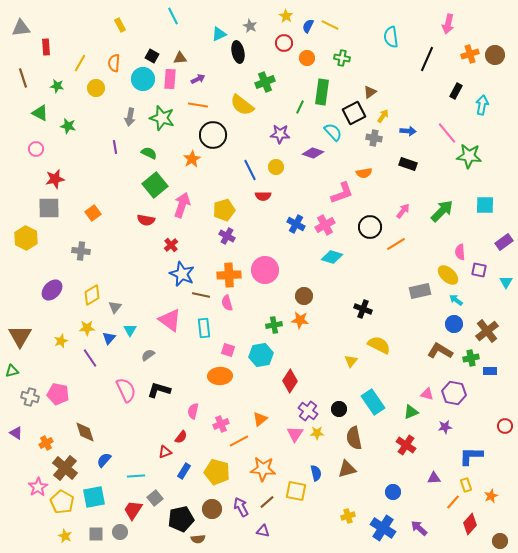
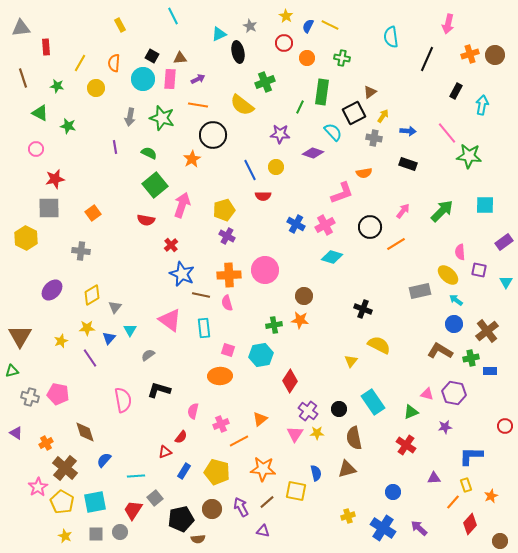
pink semicircle at (126, 390): moved 3 px left, 10 px down; rotated 15 degrees clockwise
cyan square at (94, 497): moved 1 px right, 5 px down
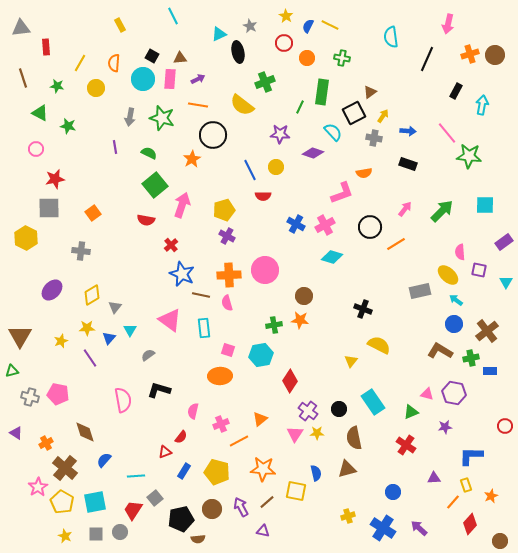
pink arrow at (403, 211): moved 2 px right, 2 px up
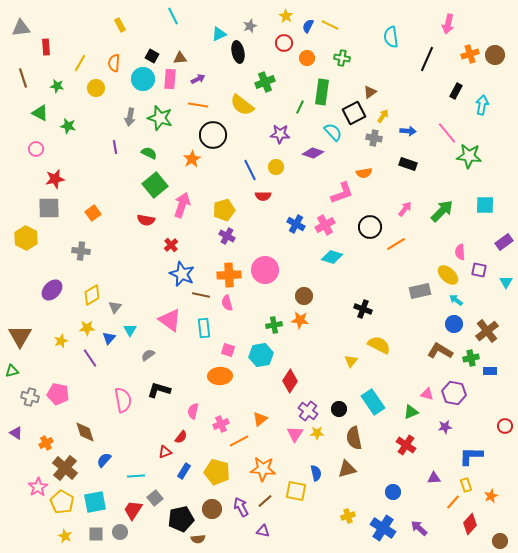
gray star at (250, 26): rotated 24 degrees clockwise
green star at (162, 118): moved 2 px left
brown line at (267, 502): moved 2 px left, 1 px up
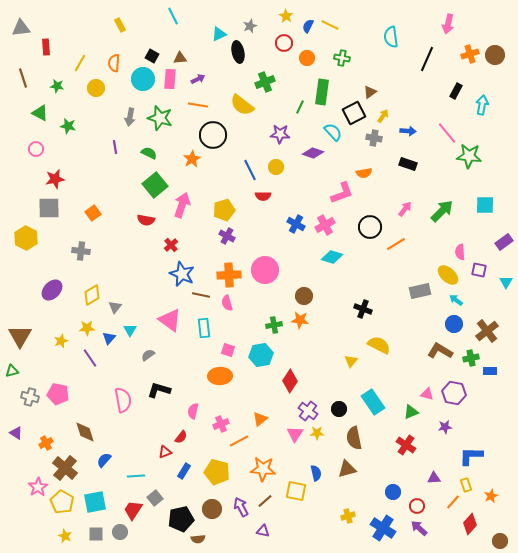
red circle at (505, 426): moved 88 px left, 80 px down
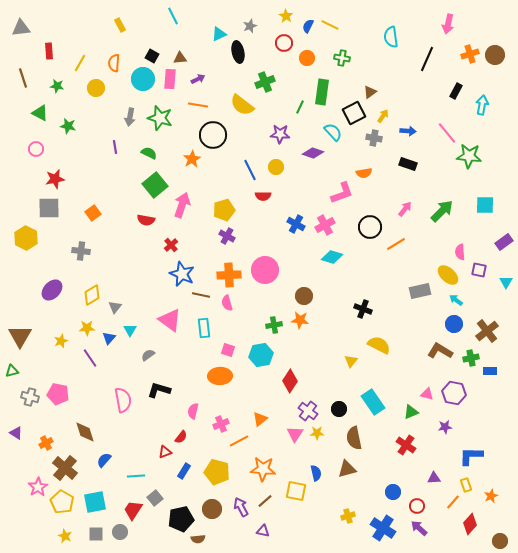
red rectangle at (46, 47): moved 3 px right, 4 px down
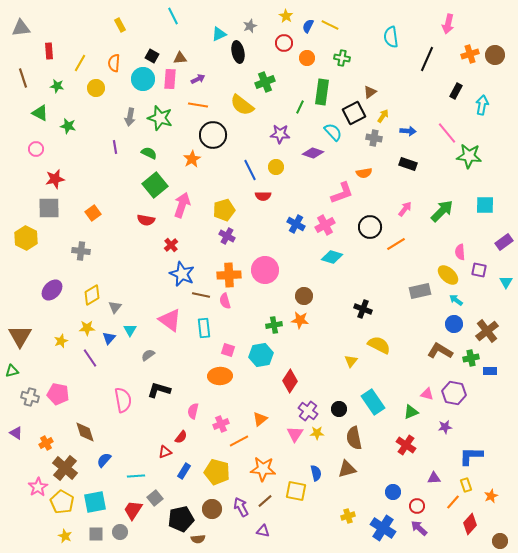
pink semicircle at (227, 303): moved 2 px left, 2 px up
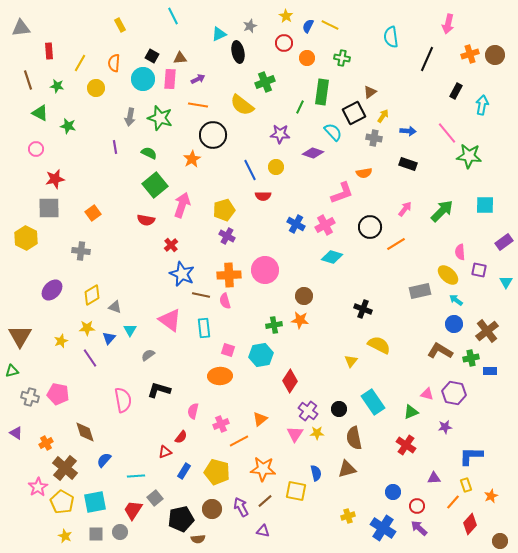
brown line at (23, 78): moved 5 px right, 2 px down
gray triangle at (115, 307): rotated 48 degrees counterclockwise
